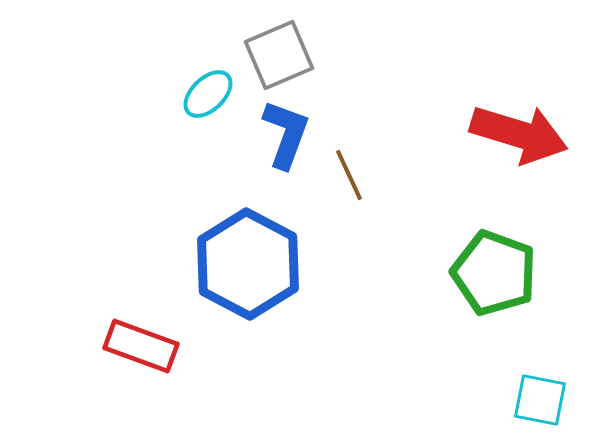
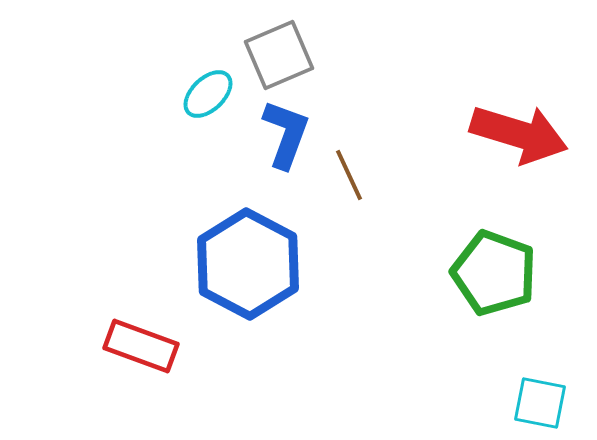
cyan square: moved 3 px down
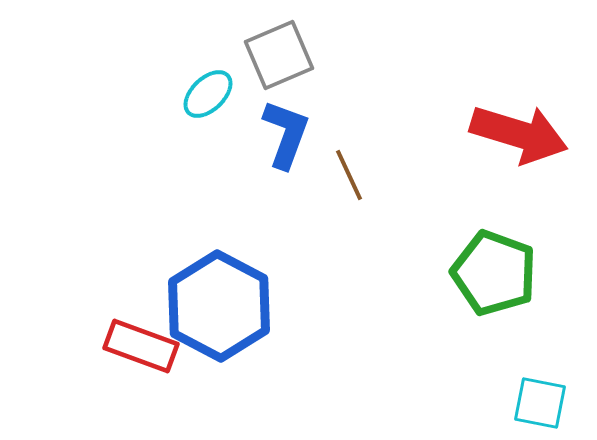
blue hexagon: moved 29 px left, 42 px down
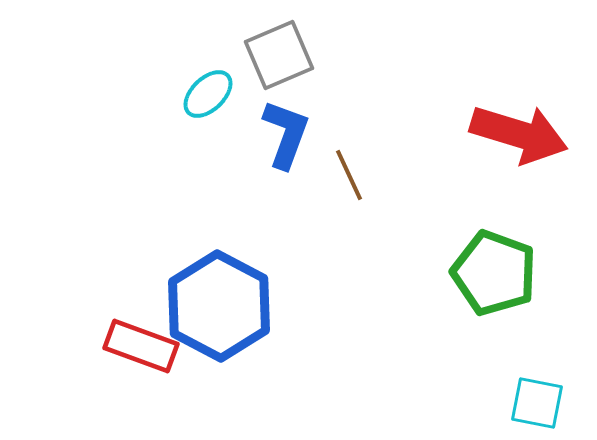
cyan square: moved 3 px left
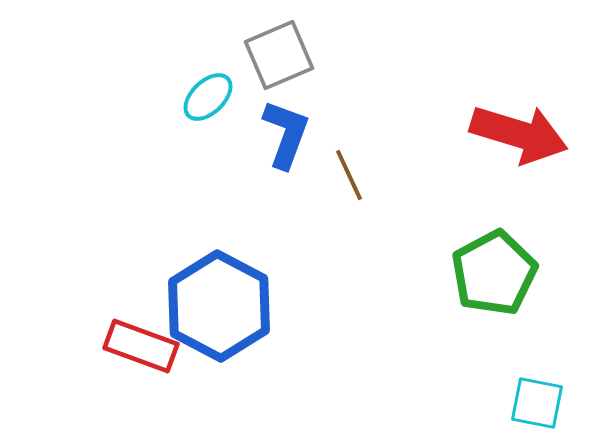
cyan ellipse: moved 3 px down
green pentagon: rotated 24 degrees clockwise
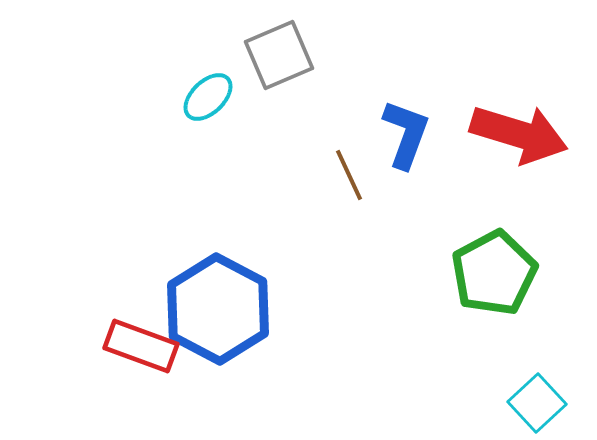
blue L-shape: moved 120 px right
blue hexagon: moved 1 px left, 3 px down
cyan square: rotated 36 degrees clockwise
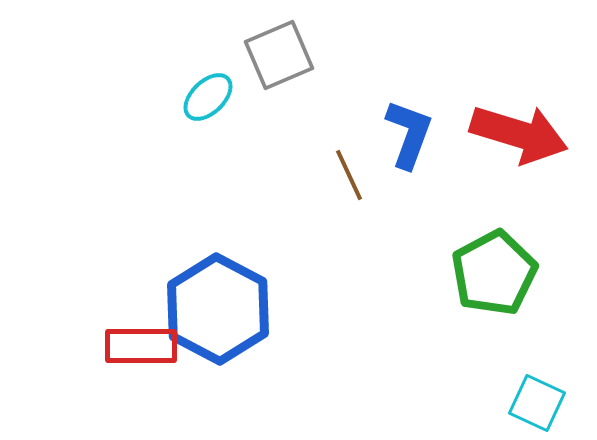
blue L-shape: moved 3 px right
red rectangle: rotated 20 degrees counterclockwise
cyan square: rotated 22 degrees counterclockwise
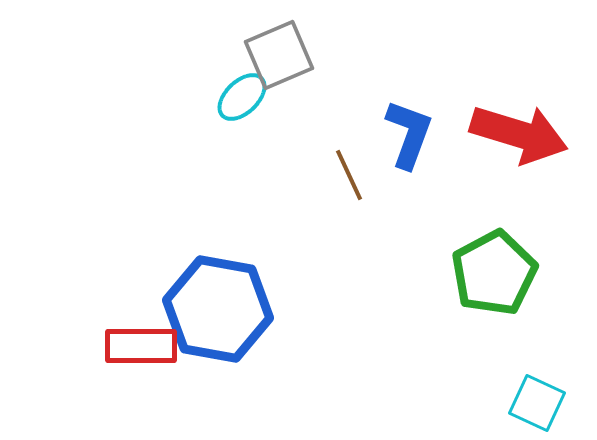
cyan ellipse: moved 34 px right
blue hexagon: rotated 18 degrees counterclockwise
